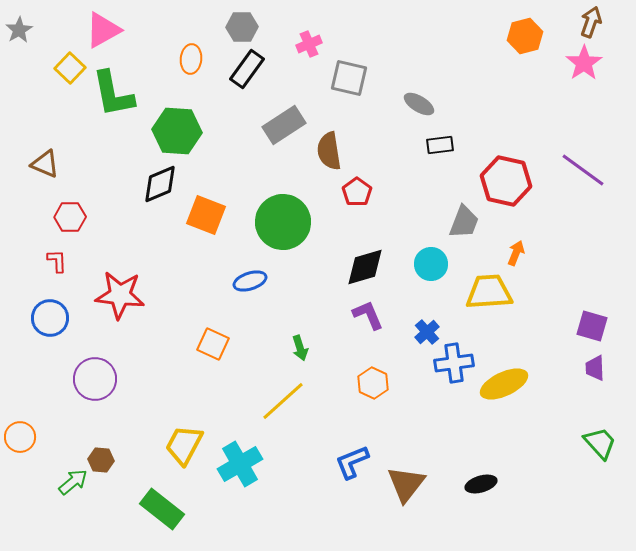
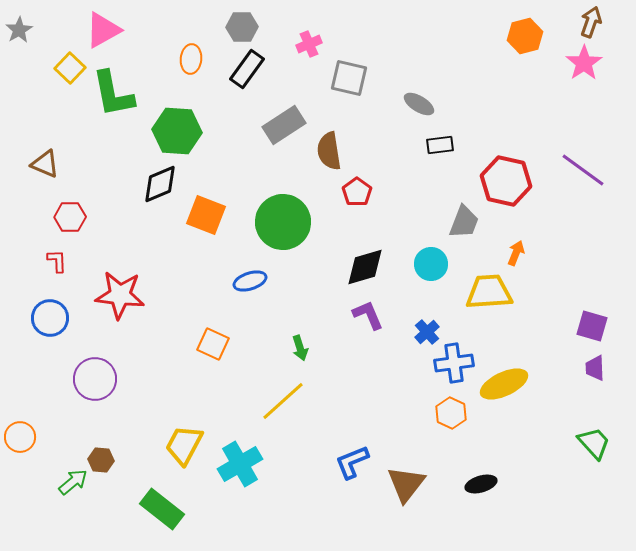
orange hexagon at (373, 383): moved 78 px right, 30 px down
green trapezoid at (600, 443): moved 6 px left
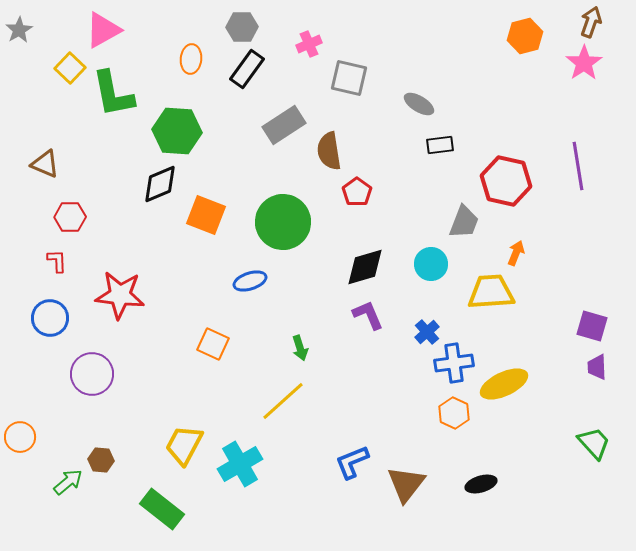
purple line at (583, 170): moved 5 px left, 4 px up; rotated 45 degrees clockwise
yellow trapezoid at (489, 292): moved 2 px right
purple trapezoid at (595, 368): moved 2 px right, 1 px up
purple circle at (95, 379): moved 3 px left, 5 px up
orange hexagon at (451, 413): moved 3 px right
green arrow at (73, 482): moved 5 px left
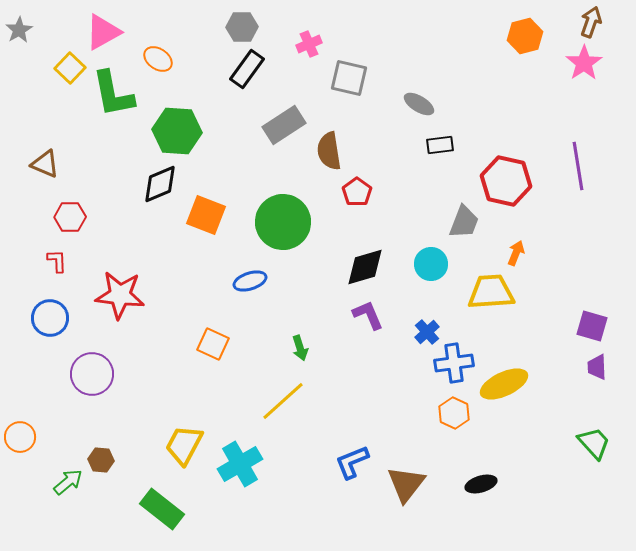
pink triangle at (103, 30): moved 2 px down
orange ellipse at (191, 59): moved 33 px left; rotated 60 degrees counterclockwise
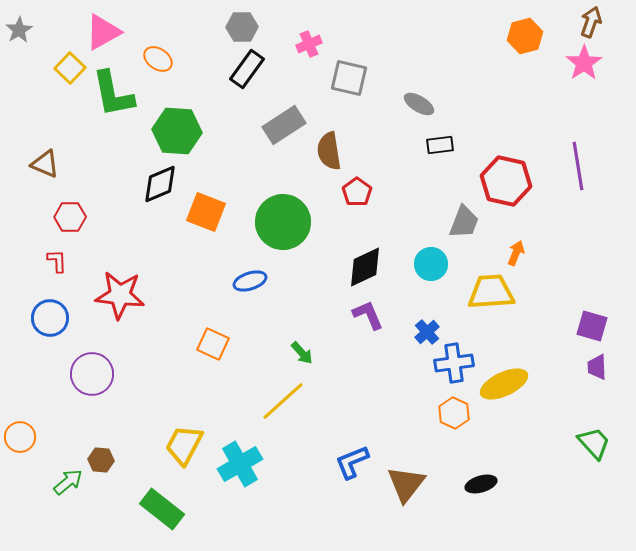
orange square at (206, 215): moved 3 px up
black diamond at (365, 267): rotated 9 degrees counterclockwise
green arrow at (300, 348): moved 2 px right, 5 px down; rotated 25 degrees counterclockwise
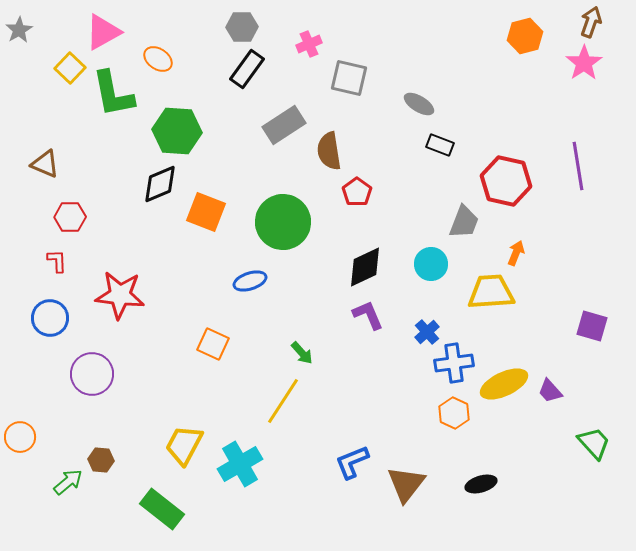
black rectangle at (440, 145): rotated 28 degrees clockwise
purple trapezoid at (597, 367): moved 47 px left, 24 px down; rotated 40 degrees counterclockwise
yellow line at (283, 401): rotated 15 degrees counterclockwise
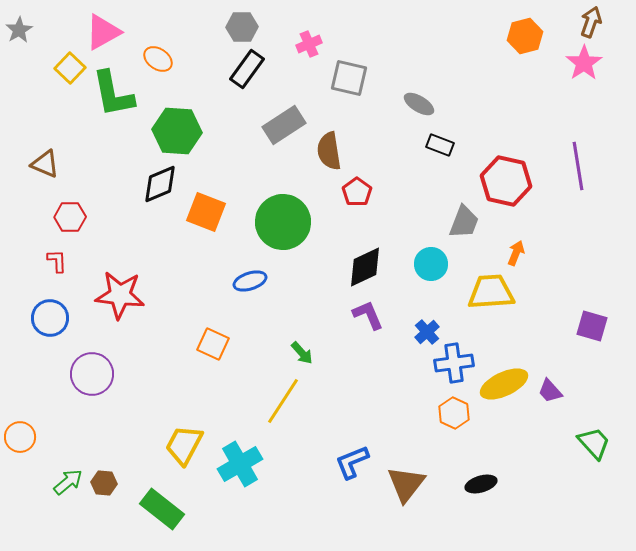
brown hexagon at (101, 460): moved 3 px right, 23 px down
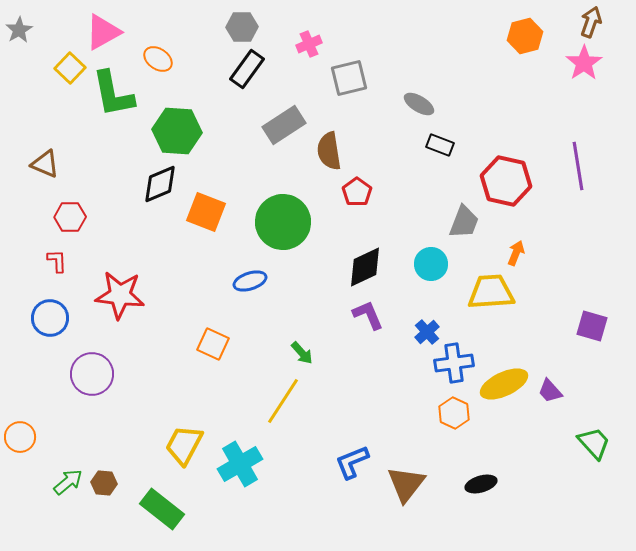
gray square at (349, 78): rotated 27 degrees counterclockwise
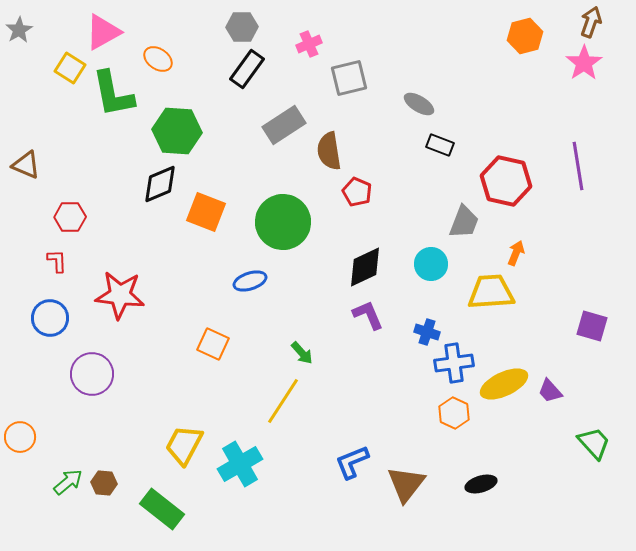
yellow square at (70, 68): rotated 12 degrees counterclockwise
brown triangle at (45, 164): moved 19 px left, 1 px down
red pentagon at (357, 192): rotated 12 degrees counterclockwise
blue cross at (427, 332): rotated 30 degrees counterclockwise
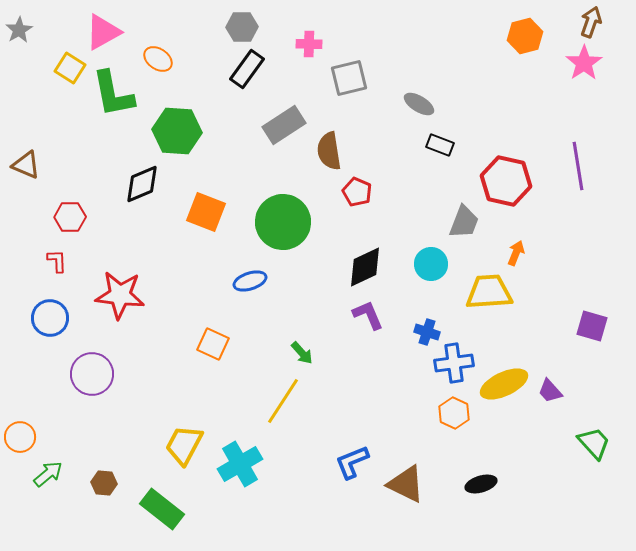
pink cross at (309, 44): rotated 25 degrees clockwise
black diamond at (160, 184): moved 18 px left
yellow trapezoid at (491, 292): moved 2 px left
green arrow at (68, 482): moved 20 px left, 8 px up
brown triangle at (406, 484): rotated 42 degrees counterclockwise
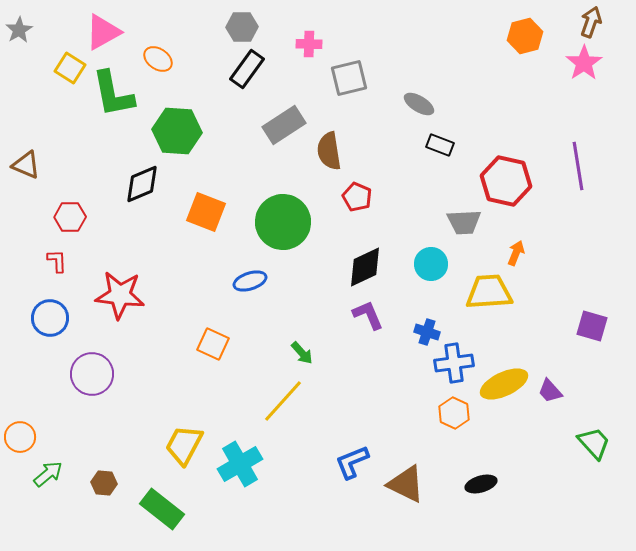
red pentagon at (357, 192): moved 5 px down
gray trapezoid at (464, 222): rotated 66 degrees clockwise
yellow line at (283, 401): rotated 9 degrees clockwise
